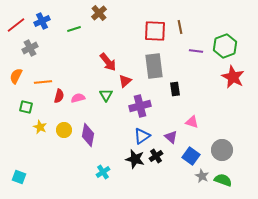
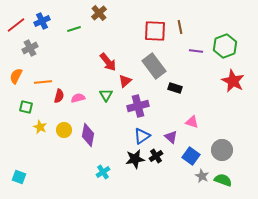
gray rectangle: rotated 30 degrees counterclockwise
red star: moved 4 px down
black rectangle: moved 1 px up; rotated 64 degrees counterclockwise
purple cross: moved 2 px left
black star: rotated 24 degrees counterclockwise
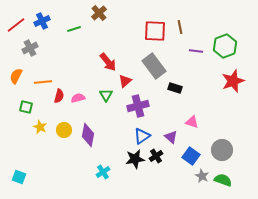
red star: rotated 25 degrees clockwise
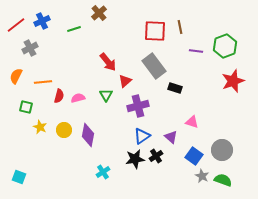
blue square: moved 3 px right
